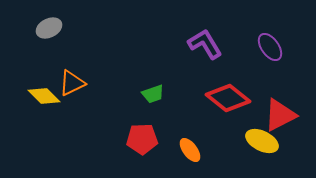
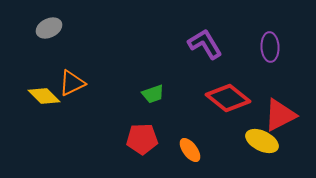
purple ellipse: rotated 32 degrees clockwise
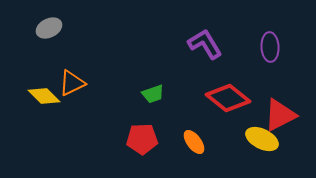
yellow ellipse: moved 2 px up
orange ellipse: moved 4 px right, 8 px up
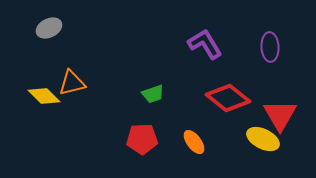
orange triangle: rotated 12 degrees clockwise
red triangle: rotated 33 degrees counterclockwise
yellow ellipse: moved 1 px right
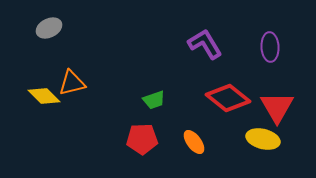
green trapezoid: moved 1 px right, 6 px down
red triangle: moved 3 px left, 8 px up
yellow ellipse: rotated 12 degrees counterclockwise
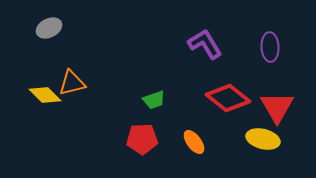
yellow diamond: moved 1 px right, 1 px up
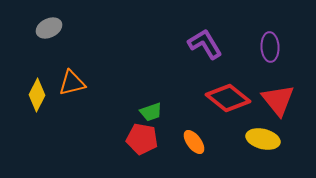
yellow diamond: moved 8 px left; rotated 72 degrees clockwise
green trapezoid: moved 3 px left, 12 px down
red triangle: moved 1 px right, 7 px up; rotated 9 degrees counterclockwise
red pentagon: rotated 12 degrees clockwise
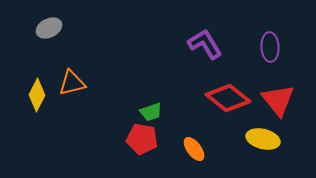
orange ellipse: moved 7 px down
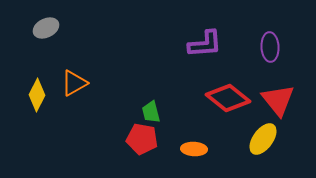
gray ellipse: moved 3 px left
purple L-shape: rotated 117 degrees clockwise
orange triangle: moved 2 px right; rotated 16 degrees counterclockwise
green trapezoid: rotated 95 degrees clockwise
yellow ellipse: rotated 68 degrees counterclockwise
orange ellipse: rotated 50 degrees counterclockwise
